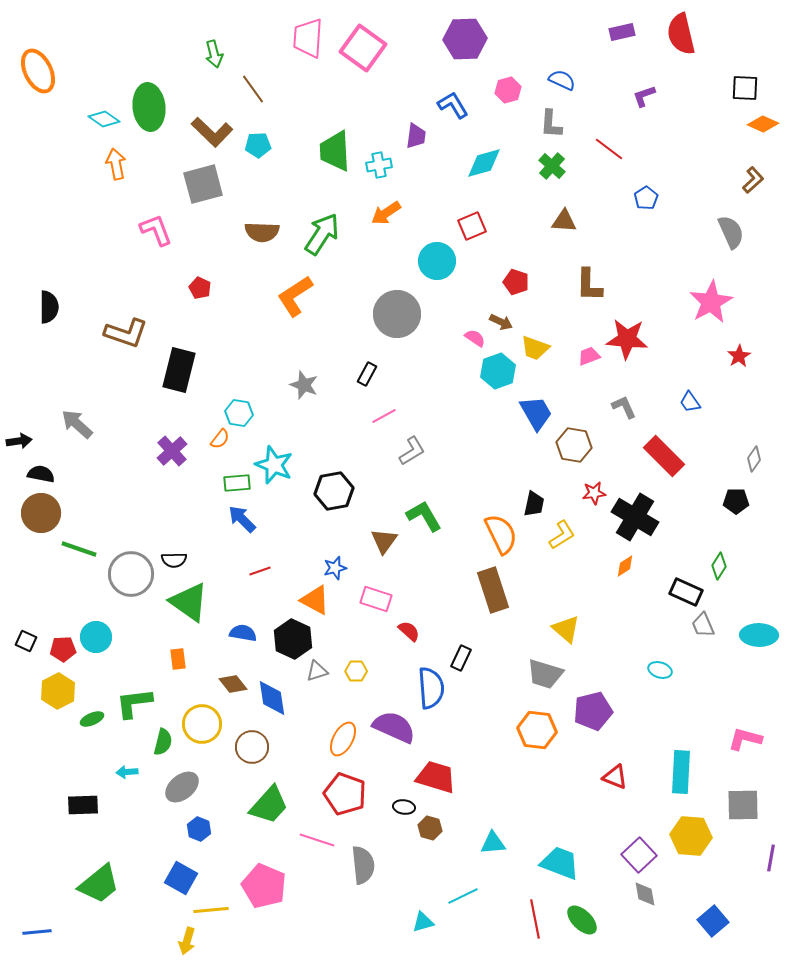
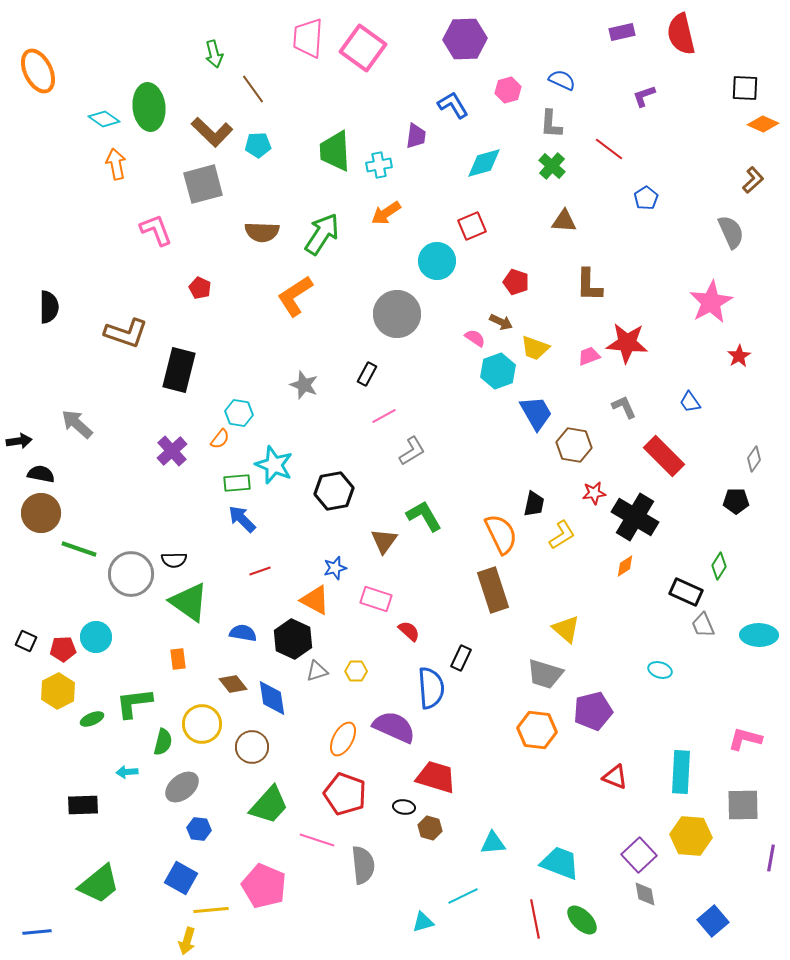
red star at (627, 339): moved 4 px down
blue hexagon at (199, 829): rotated 15 degrees counterclockwise
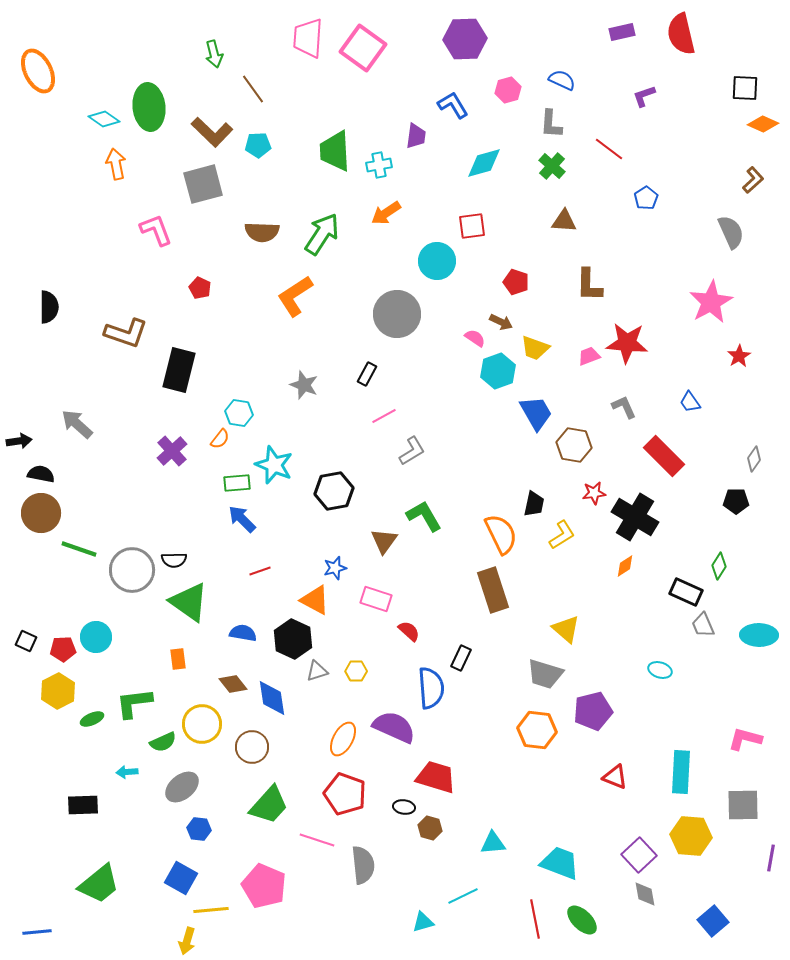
red square at (472, 226): rotated 16 degrees clockwise
gray circle at (131, 574): moved 1 px right, 4 px up
green semicircle at (163, 742): rotated 52 degrees clockwise
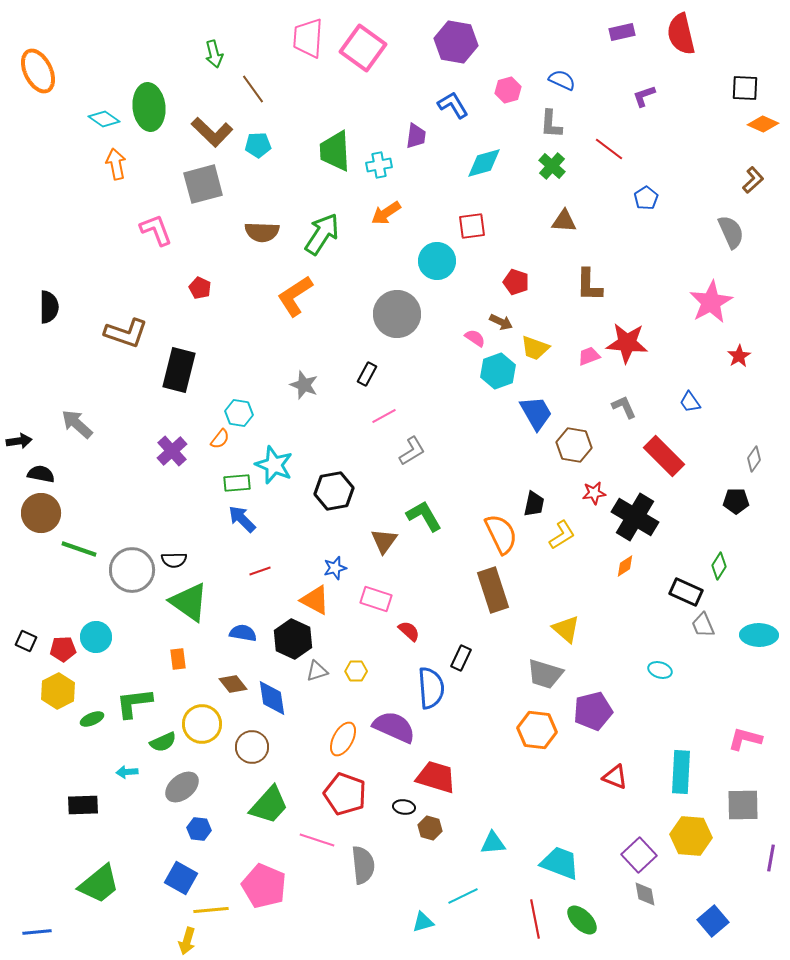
purple hexagon at (465, 39): moved 9 px left, 3 px down; rotated 12 degrees clockwise
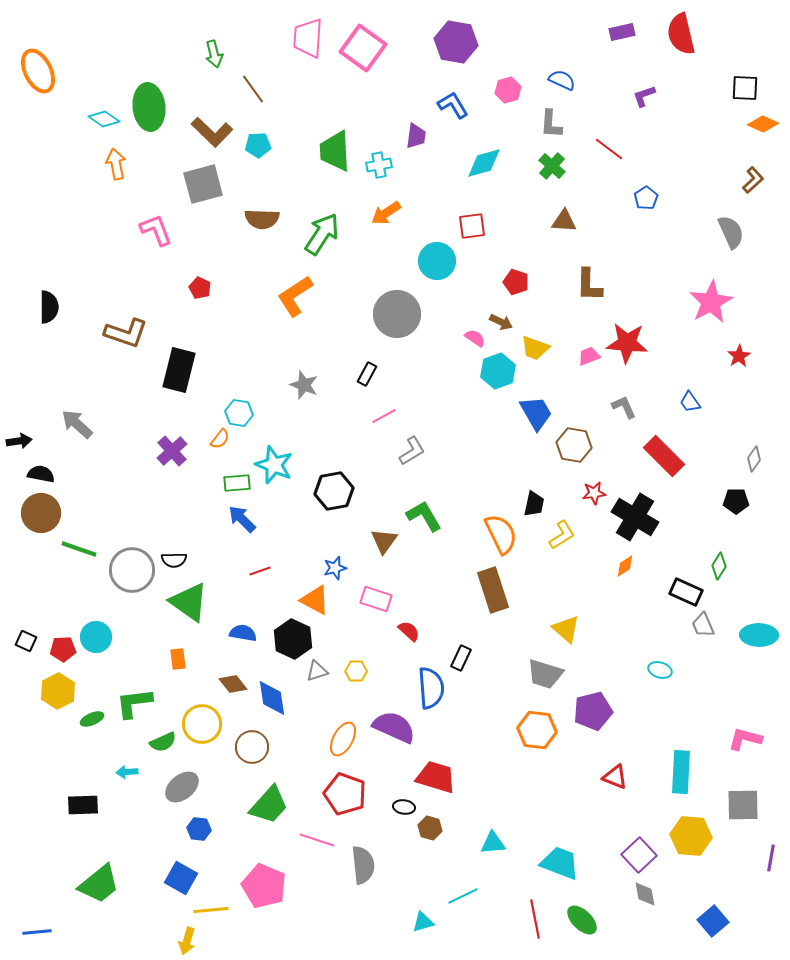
brown semicircle at (262, 232): moved 13 px up
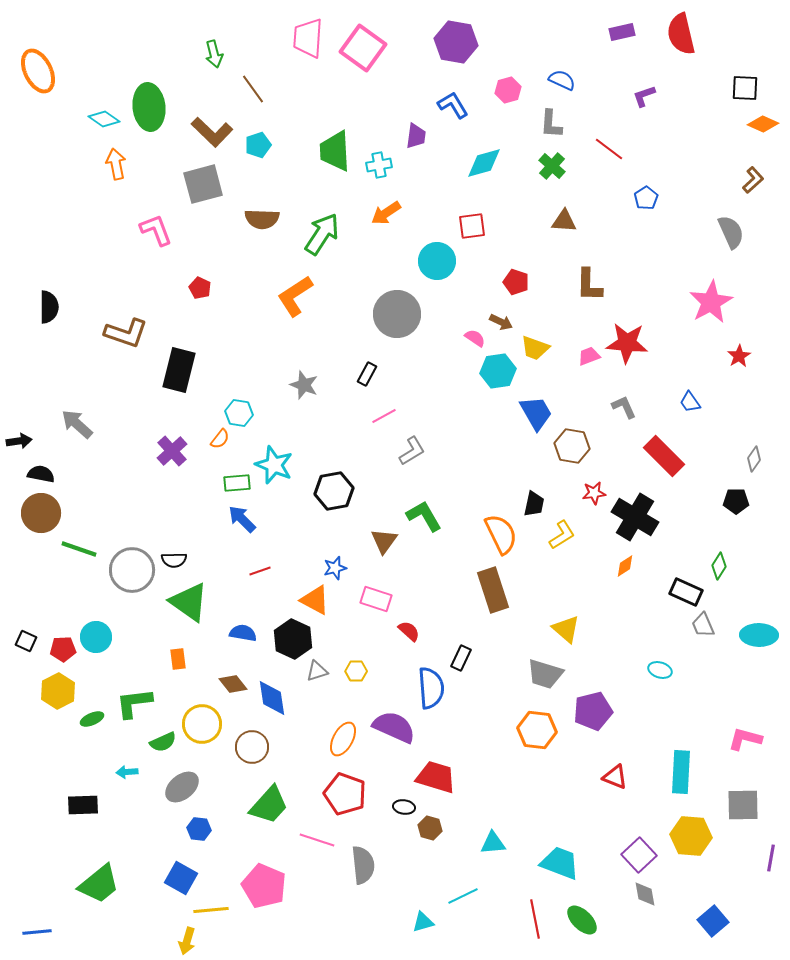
cyan pentagon at (258, 145): rotated 15 degrees counterclockwise
cyan hexagon at (498, 371): rotated 12 degrees clockwise
brown hexagon at (574, 445): moved 2 px left, 1 px down
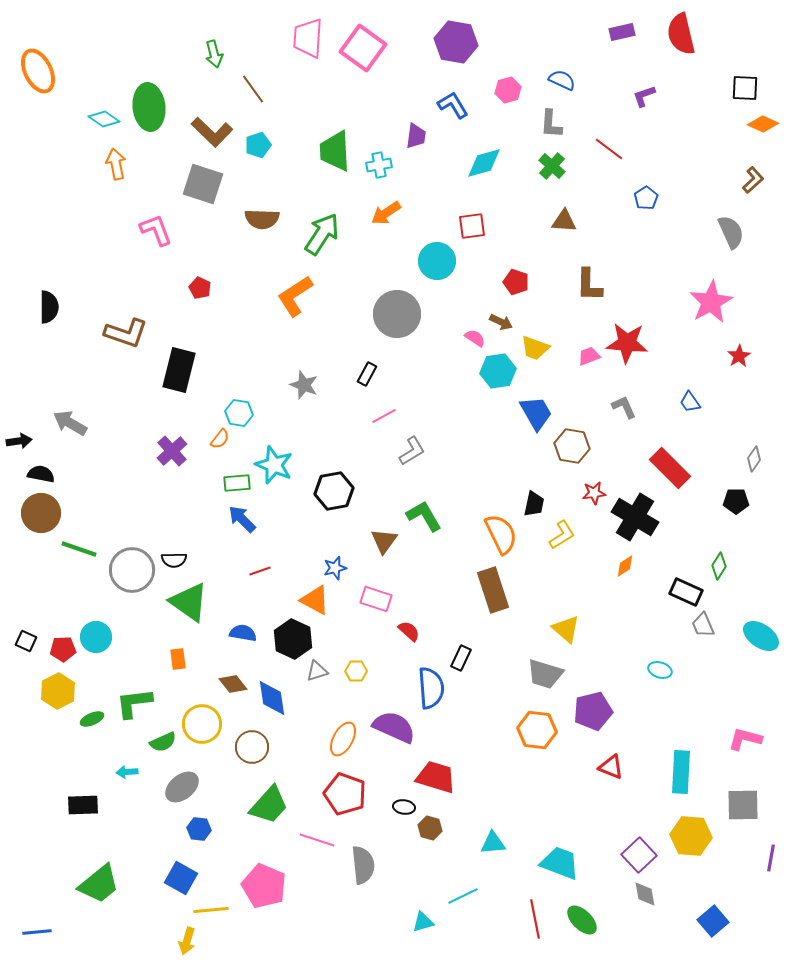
gray square at (203, 184): rotated 33 degrees clockwise
gray arrow at (77, 424): moved 7 px left, 1 px up; rotated 12 degrees counterclockwise
red rectangle at (664, 456): moved 6 px right, 12 px down
cyan ellipse at (759, 635): moved 2 px right, 1 px down; rotated 33 degrees clockwise
red triangle at (615, 777): moved 4 px left, 10 px up
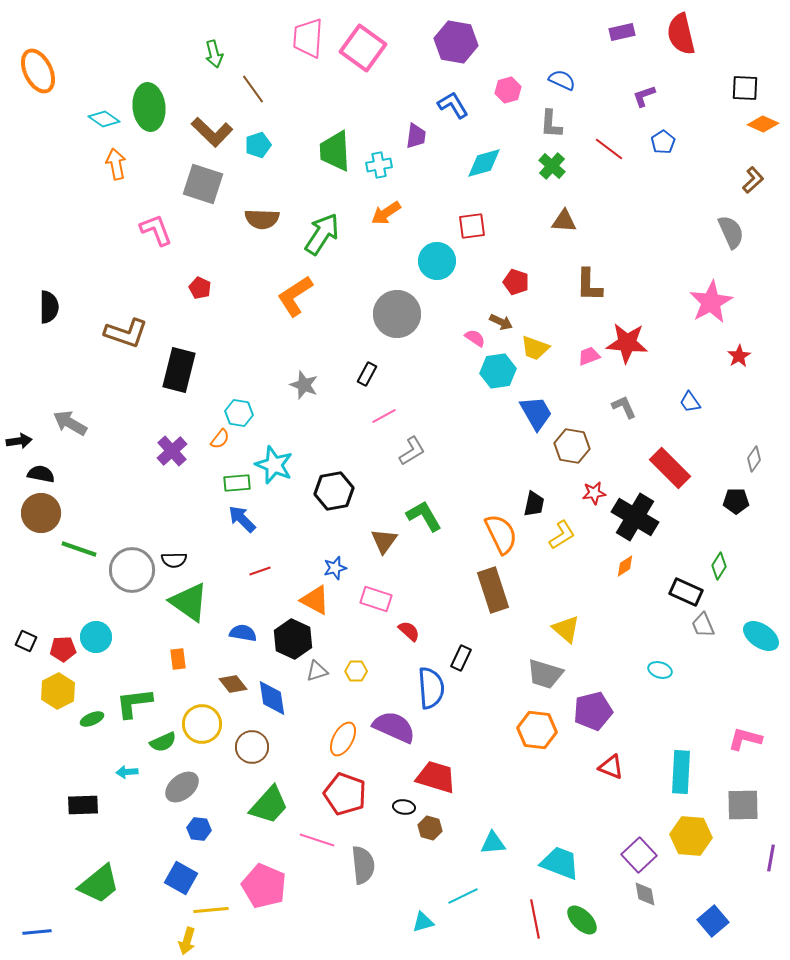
blue pentagon at (646, 198): moved 17 px right, 56 px up
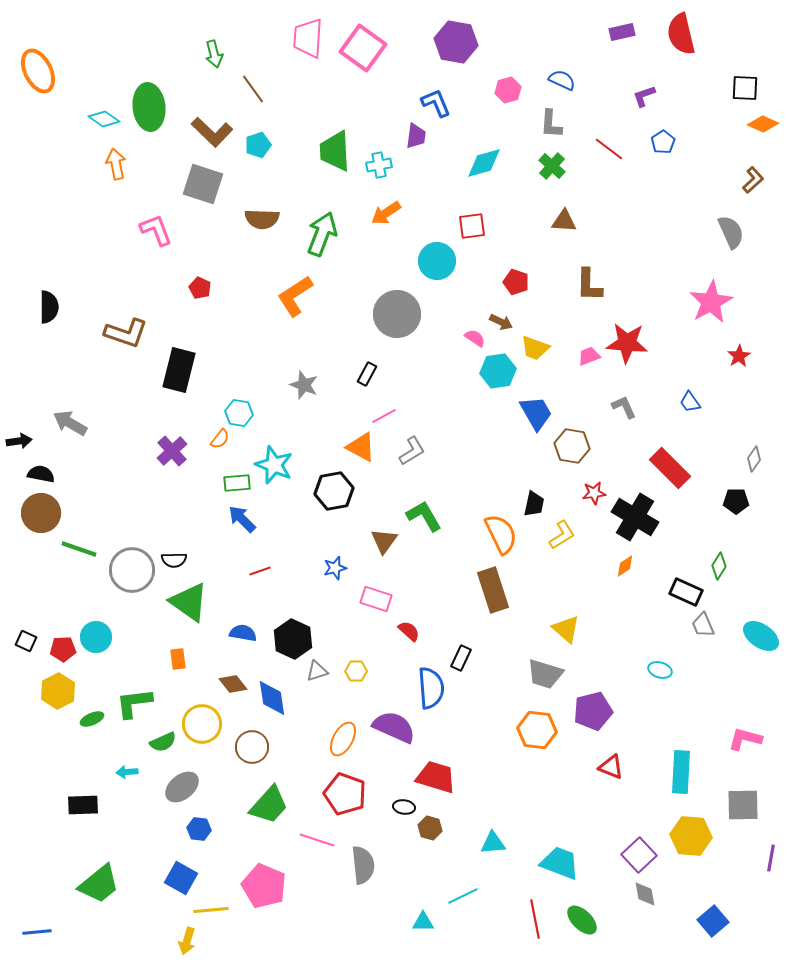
blue L-shape at (453, 105): moved 17 px left, 2 px up; rotated 8 degrees clockwise
green arrow at (322, 234): rotated 12 degrees counterclockwise
orange triangle at (315, 600): moved 46 px right, 153 px up
cyan triangle at (423, 922): rotated 15 degrees clockwise
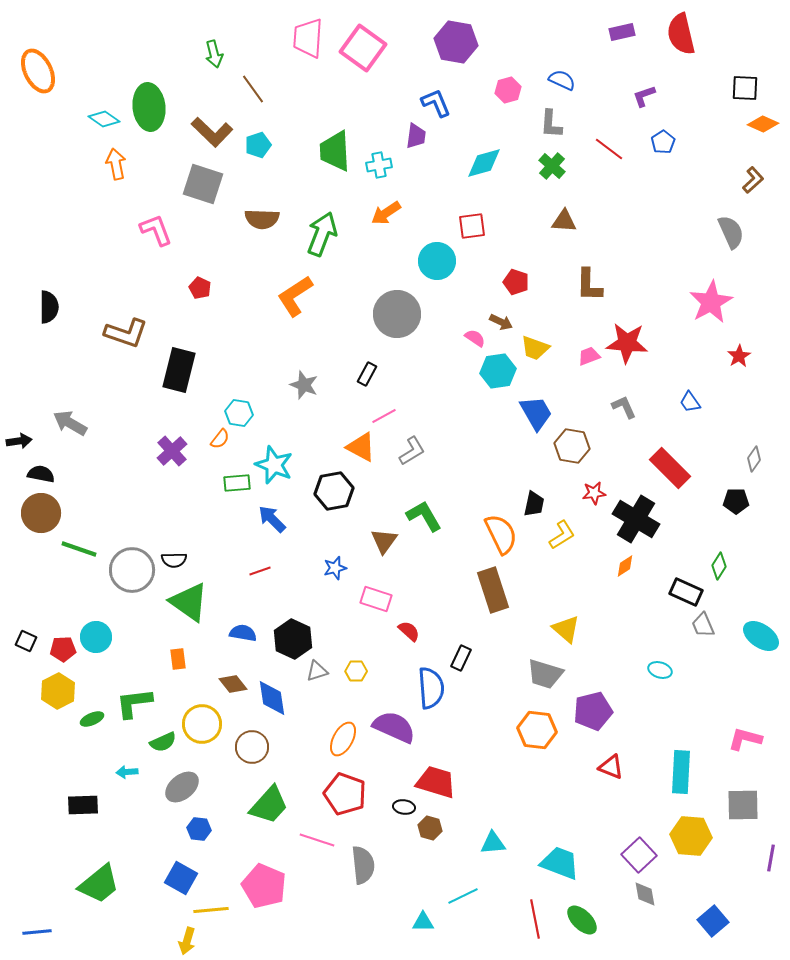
black cross at (635, 517): moved 1 px right, 2 px down
blue arrow at (242, 519): moved 30 px right
red trapezoid at (436, 777): moved 5 px down
